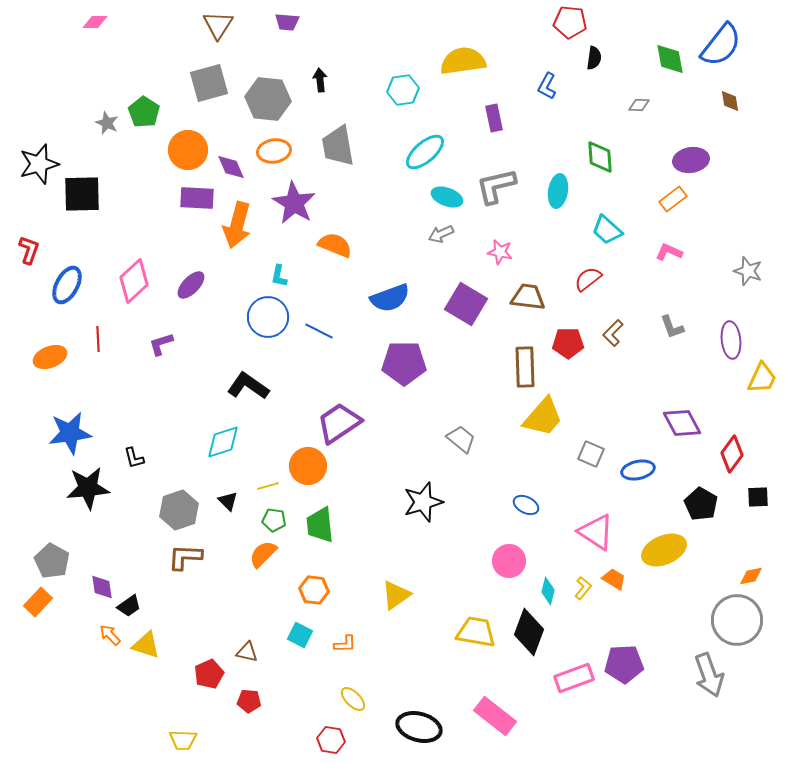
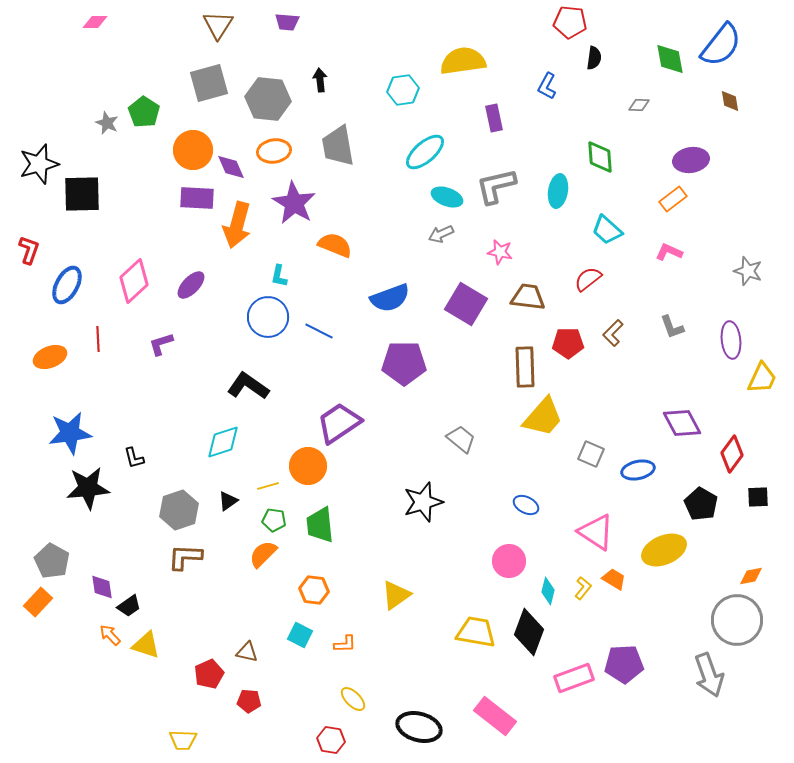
orange circle at (188, 150): moved 5 px right
black triangle at (228, 501): rotated 40 degrees clockwise
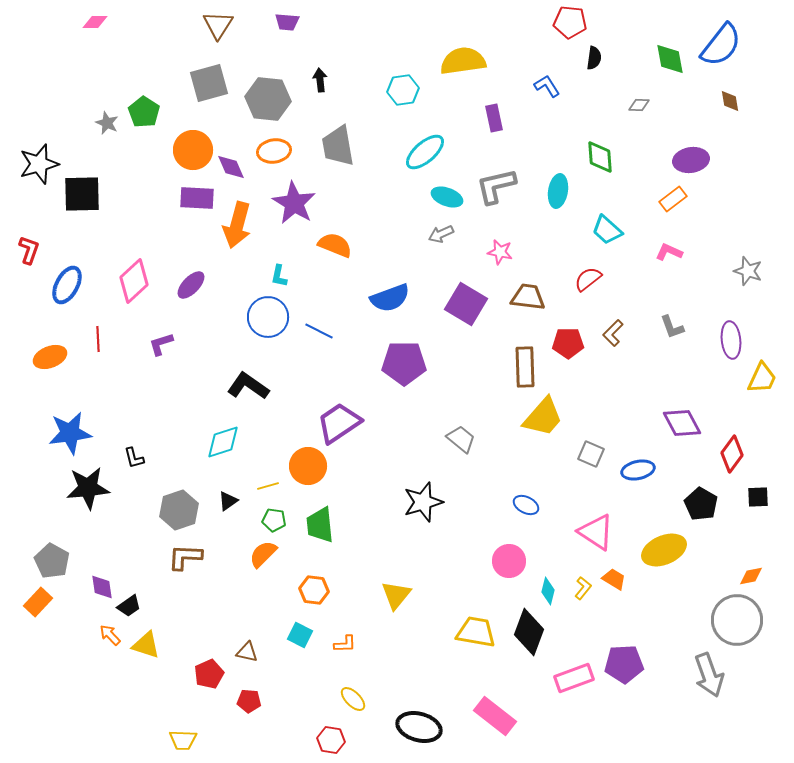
blue L-shape at (547, 86): rotated 120 degrees clockwise
yellow triangle at (396, 595): rotated 16 degrees counterclockwise
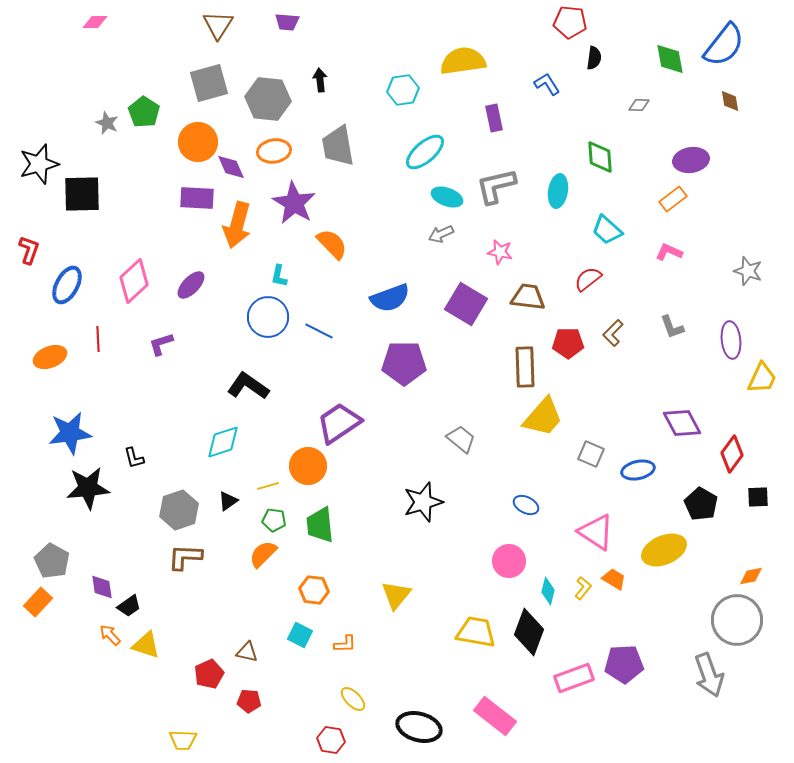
blue semicircle at (721, 45): moved 3 px right
blue L-shape at (547, 86): moved 2 px up
orange circle at (193, 150): moved 5 px right, 8 px up
orange semicircle at (335, 245): moved 3 px left, 1 px up; rotated 24 degrees clockwise
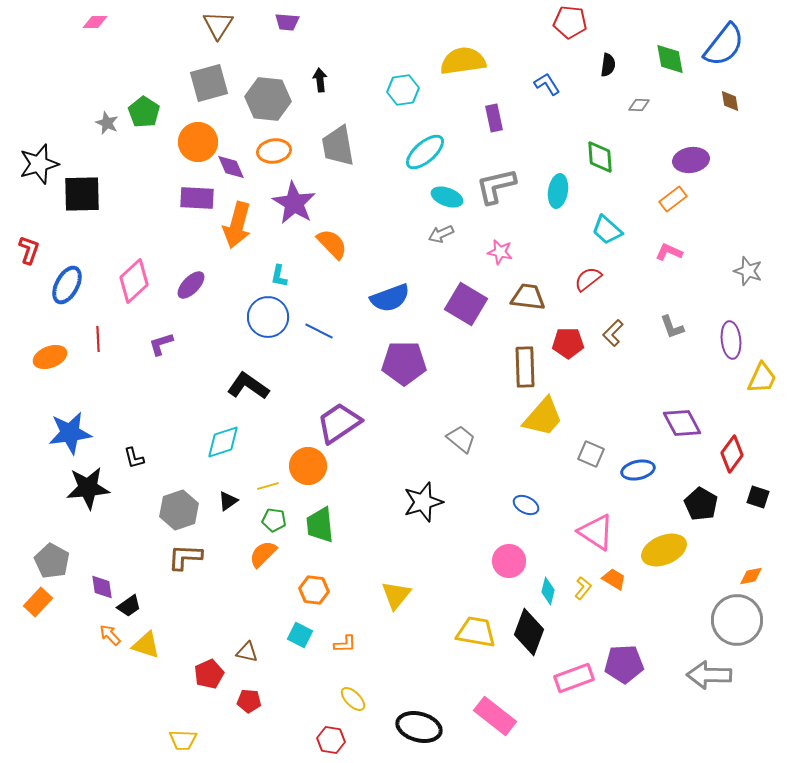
black semicircle at (594, 58): moved 14 px right, 7 px down
black square at (758, 497): rotated 20 degrees clockwise
gray arrow at (709, 675): rotated 111 degrees clockwise
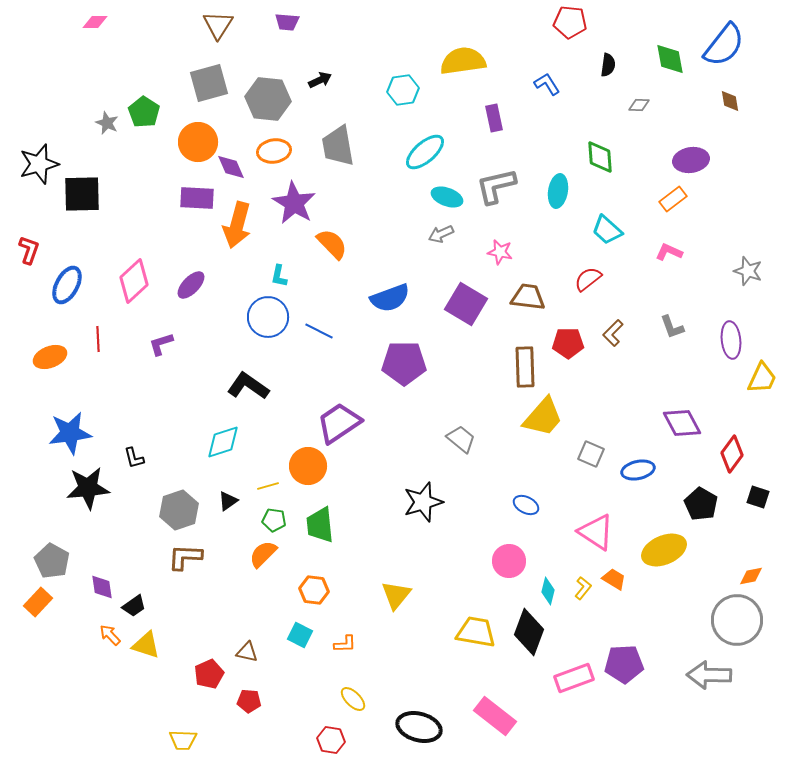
black arrow at (320, 80): rotated 70 degrees clockwise
black trapezoid at (129, 606): moved 5 px right
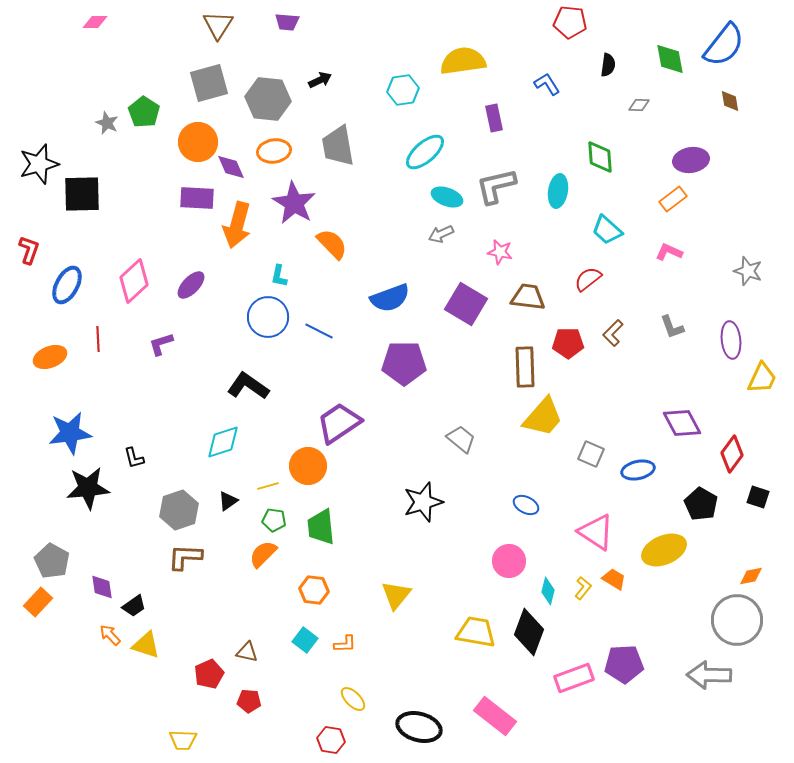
green trapezoid at (320, 525): moved 1 px right, 2 px down
cyan square at (300, 635): moved 5 px right, 5 px down; rotated 10 degrees clockwise
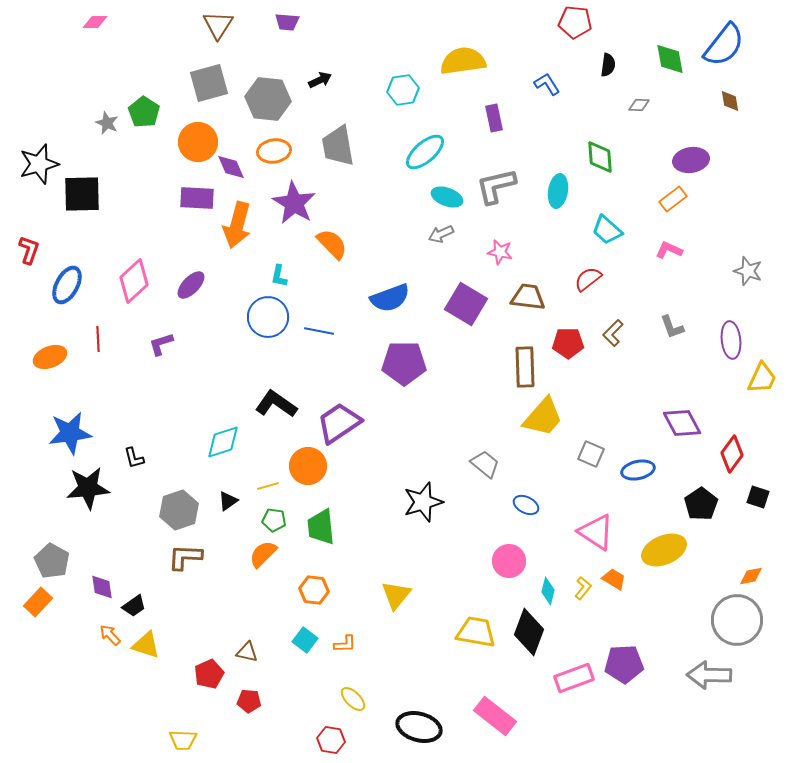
red pentagon at (570, 22): moved 5 px right
pink L-shape at (669, 252): moved 2 px up
blue line at (319, 331): rotated 16 degrees counterclockwise
black L-shape at (248, 386): moved 28 px right, 18 px down
gray trapezoid at (461, 439): moved 24 px right, 25 px down
black pentagon at (701, 504): rotated 8 degrees clockwise
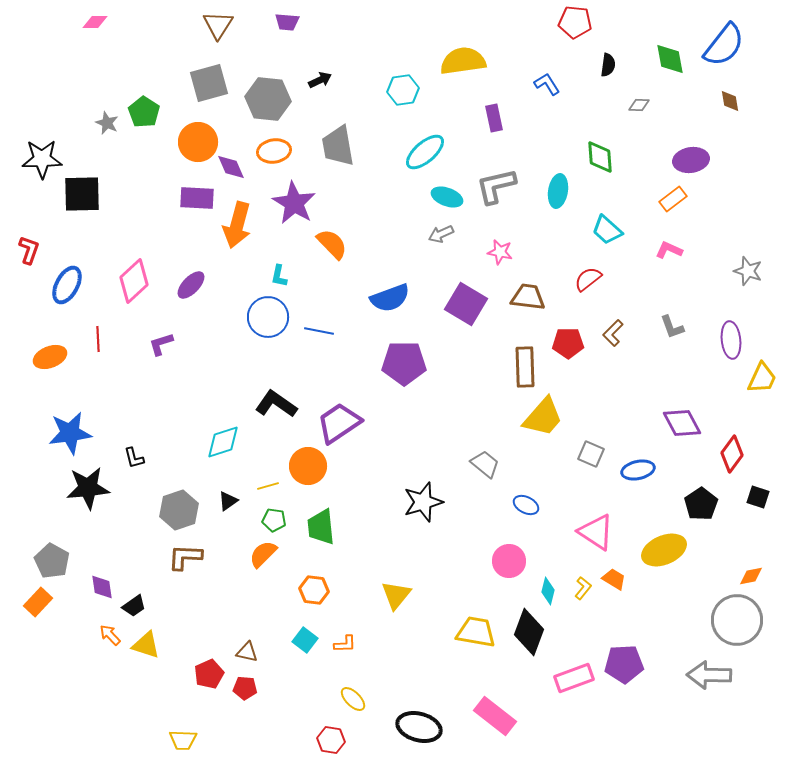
black star at (39, 164): moved 3 px right, 5 px up; rotated 15 degrees clockwise
red pentagon at (249, 701): moved 4 px left, 13 px up
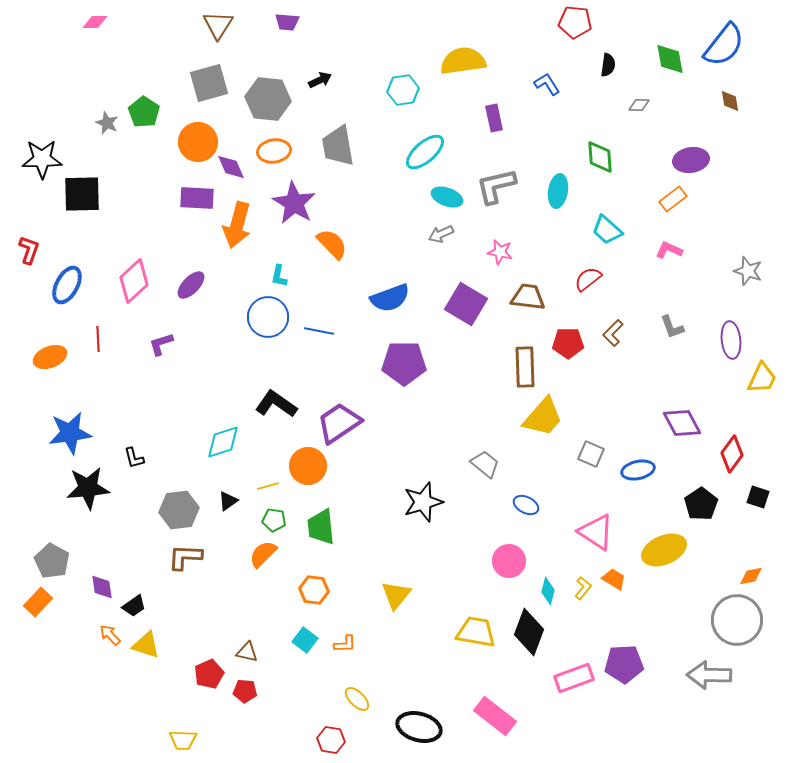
gray hexagon at (179, 510): rotated 12 degrees clockwise
red pentagon at (245, 688): moved 3 px down
yellow ellipse at (353, 699): moved 4 px right
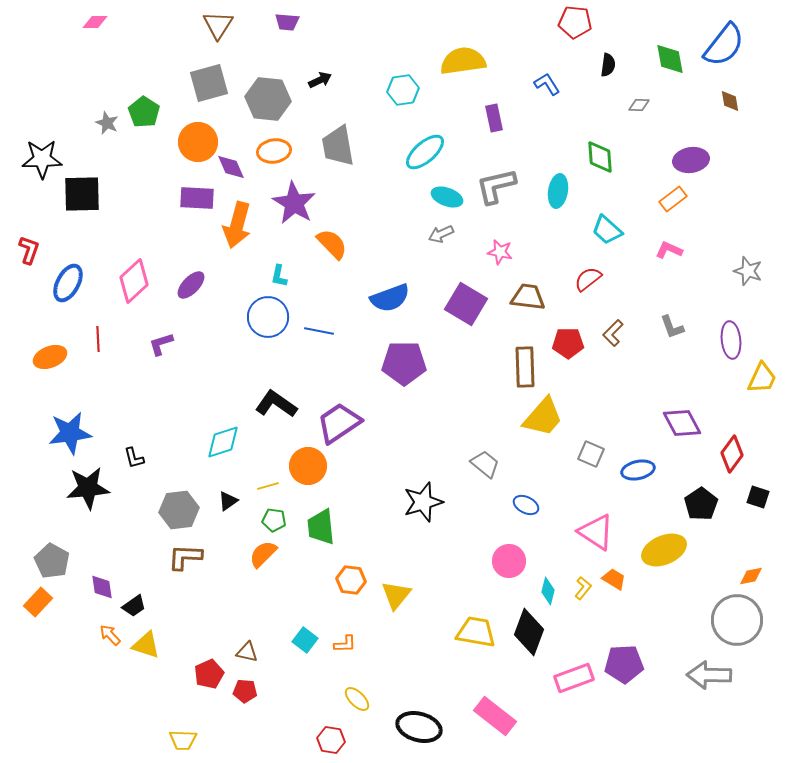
blue ellipse at (67, 285): moved 1 px right, 2 px up
orange hexagon at (314, 590): moved 37 px right, 10 px up
